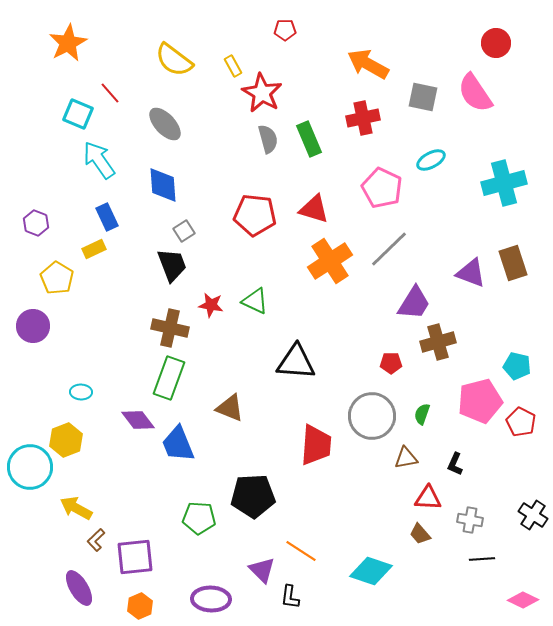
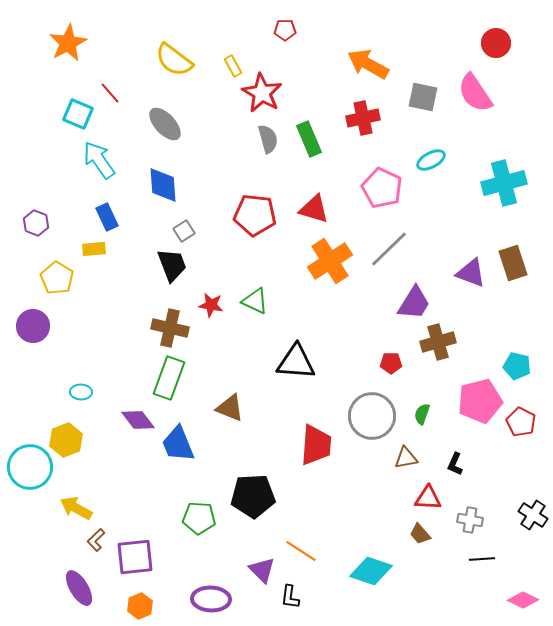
yellow rectangle at (94, 249): rotated 20 degrees clockwise
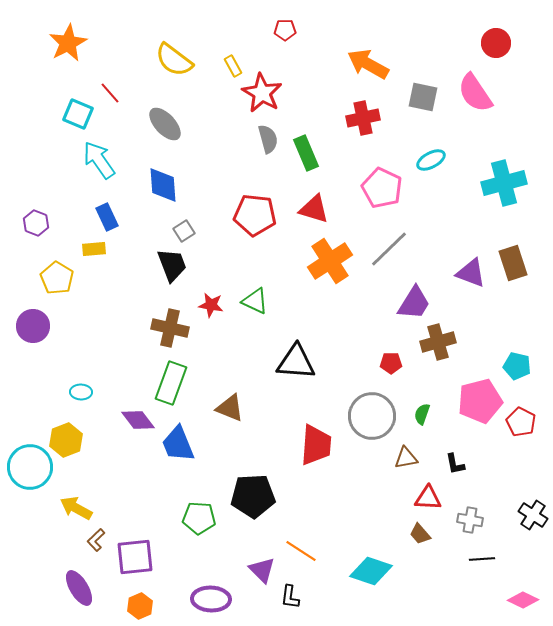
green rectangle at (309, 139): moved 3 px left, 14 px down
green rectangle at (169, 378): moved 2 px right, 5 px down
black L-shape at (455, 464): rotated 35 degrees counterclockwise
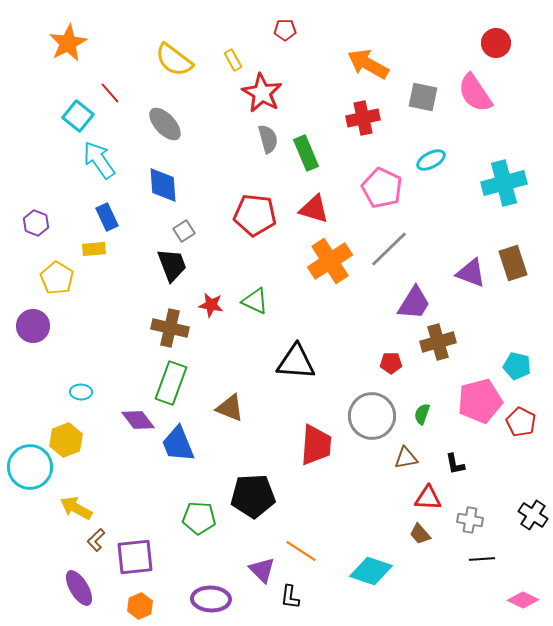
yellow rectangle at (233, 66): moved 6 px up
cyan square at (78, 114): moved 2 px down; rotated 16 degrees clockwise
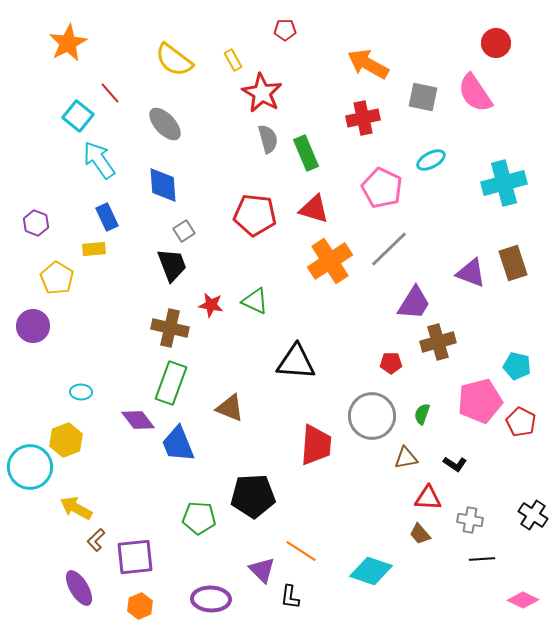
black L-shape at (455, 464): rotated 45 degrees counterclockwise
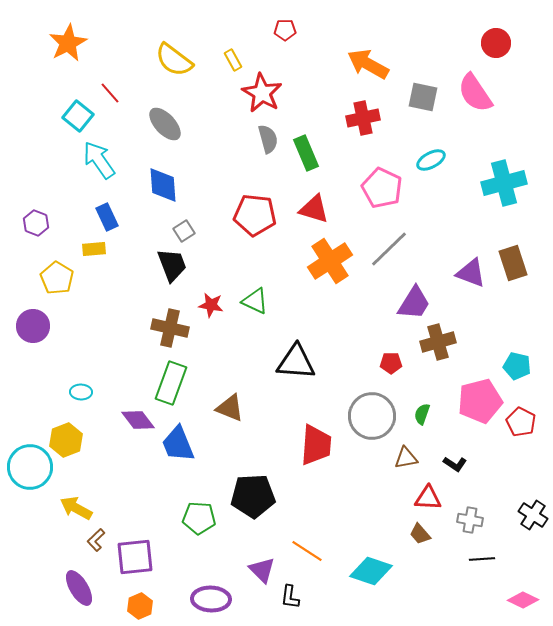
orange line at (301, 551): moved 6 px right
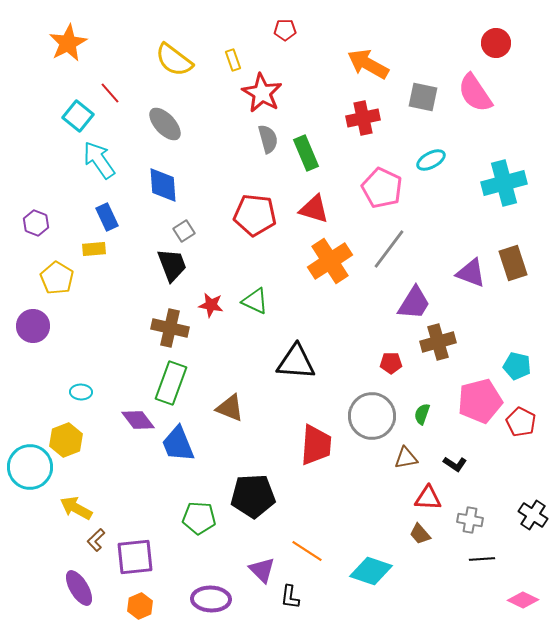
yellow rectangle at (233, 60): rotated 10 degrees clockwise
gray line at (389, 249): rotated 9 degrees counterclockwise
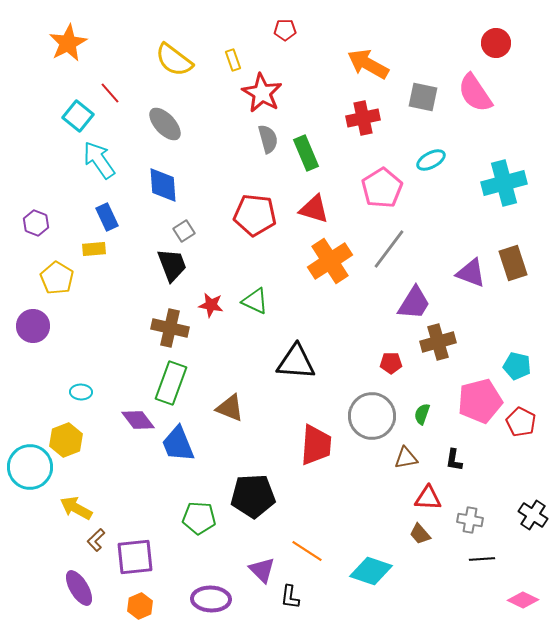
pink pentagon at (382, 188): rotated 15 degrees clockwise
black L-shape at (455, 464): moved 1 px left, 4 px up; rotated 65 degrees clockwise
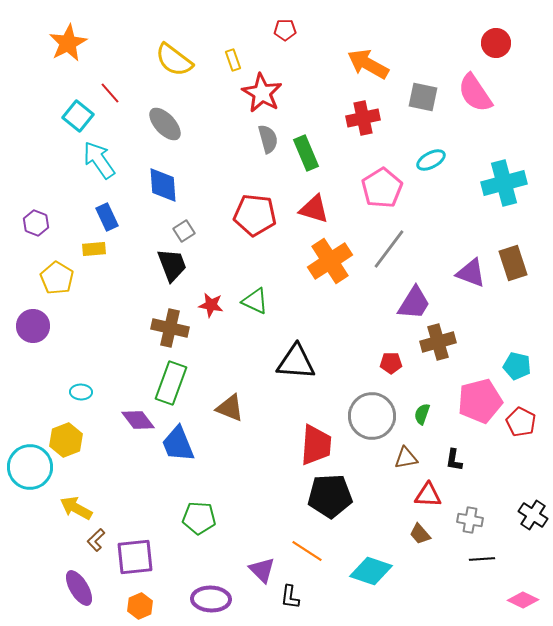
black pentagon at (253, 496): moved 77 px right
red triangle at (428, 498): moved 3 px up
